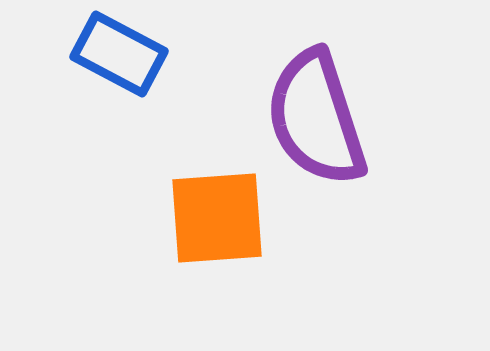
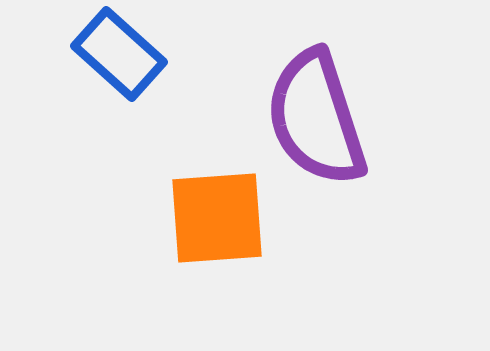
blue rectangle: rotated 14 degrees clockwise
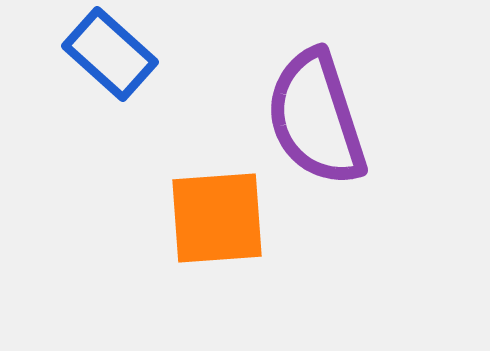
blue rectangle: moved 9 px left
